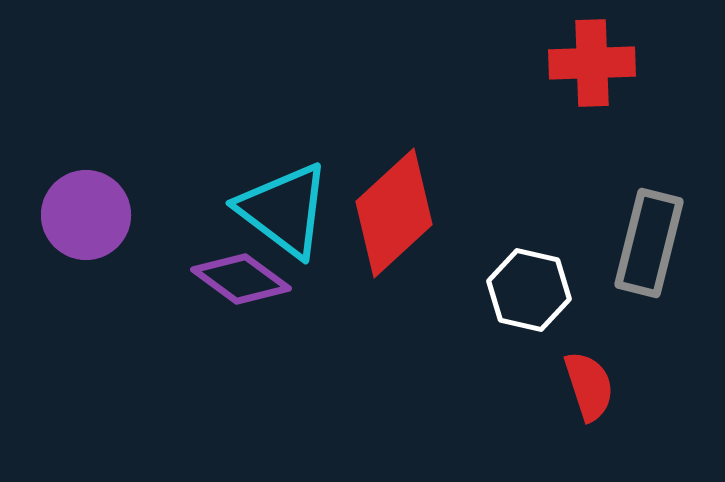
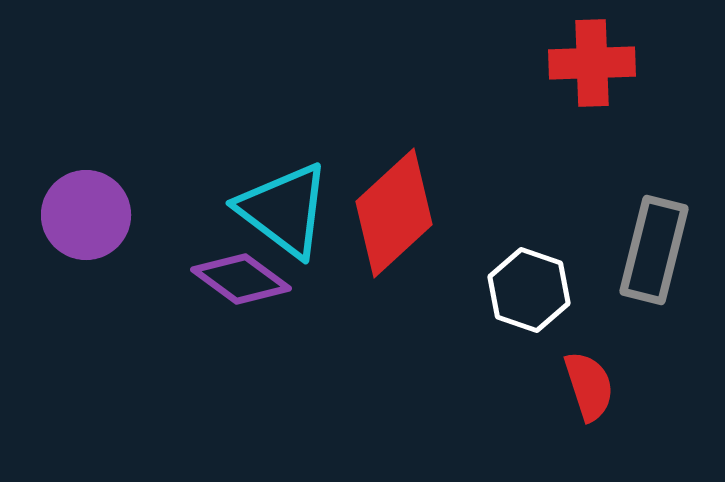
gray rectangle: moved 5 px right, 7 px down
white hexagon: rotated 6 degrees clockwise
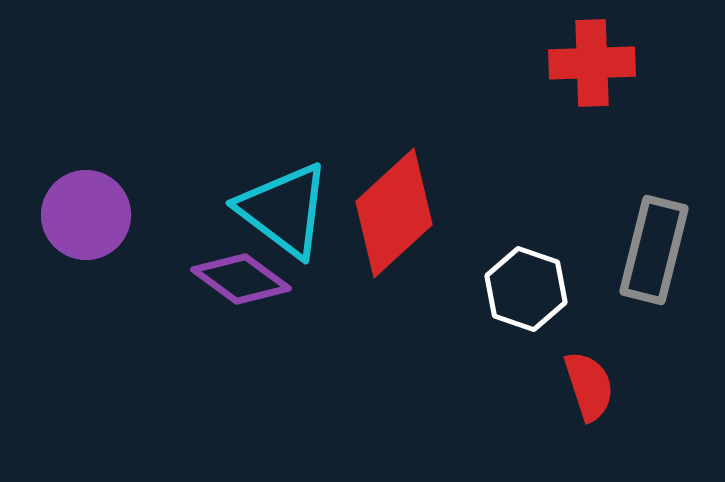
white hexagon: moved 3 px left, 1 px up
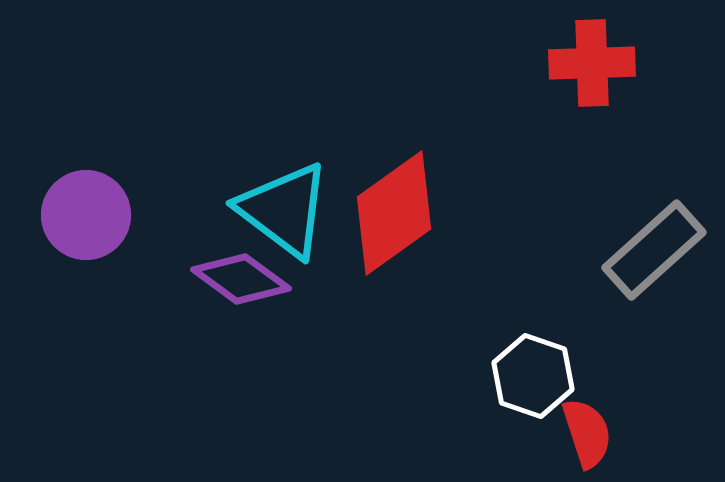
red diamond: rotated 7 degrees clockwise
gray rectangle: rotated 34 degrees clockwise
white hexagon: moved 7 px right, 87 px down
red semicircle: moved 2 px left, 47 px down
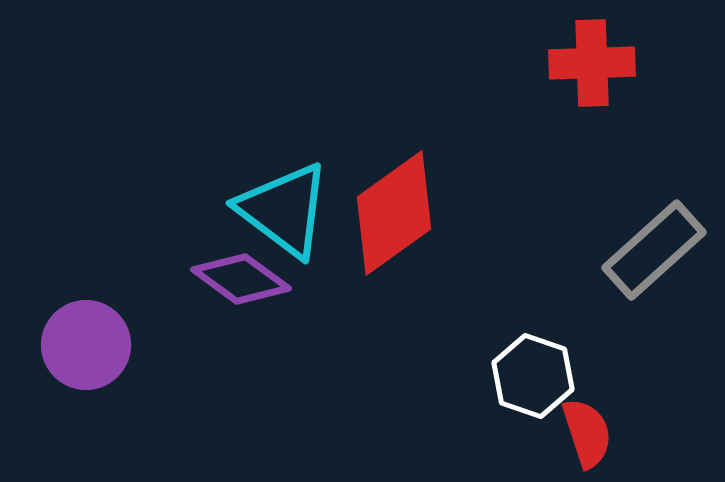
purple circle: moved 130 px down
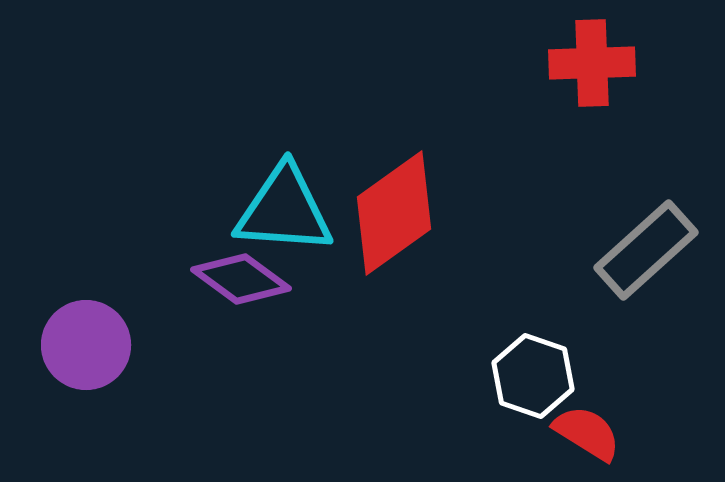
cyan triangle: rotated 33 degrees counterclockwise
gray rectangle: moved 8 px left
red semicircle: rotated 40 degrees counterclockwise
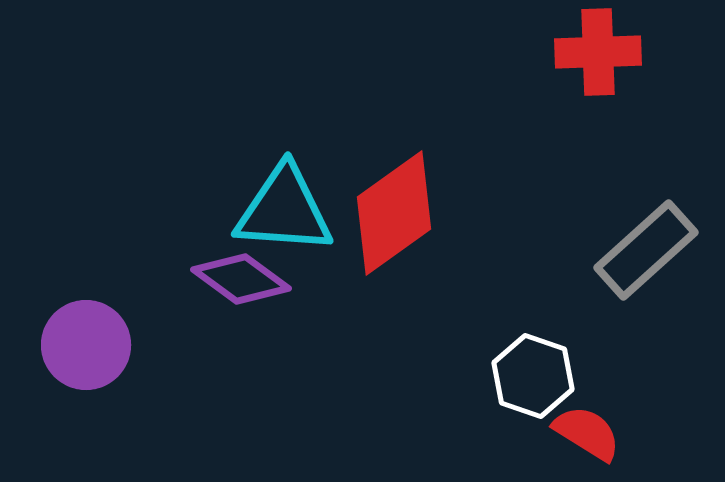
red cross: moved 6 px right, 11 px up
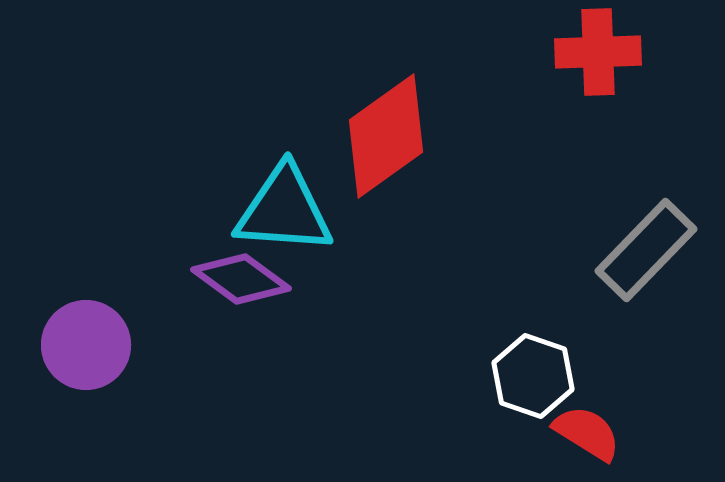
red diamond: moved 8 px left, 77 px up
gray rectangle: rotated 4 degrees counterclockwise
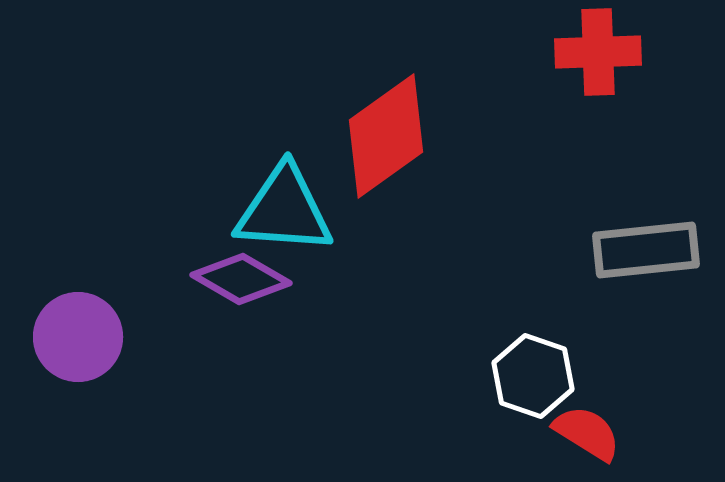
gray rectangle: rotated 40 degrees clockwise
purple diamond: rotated 6 degrees counterclockwise
purple circle: moved 8 px left, 8 px up
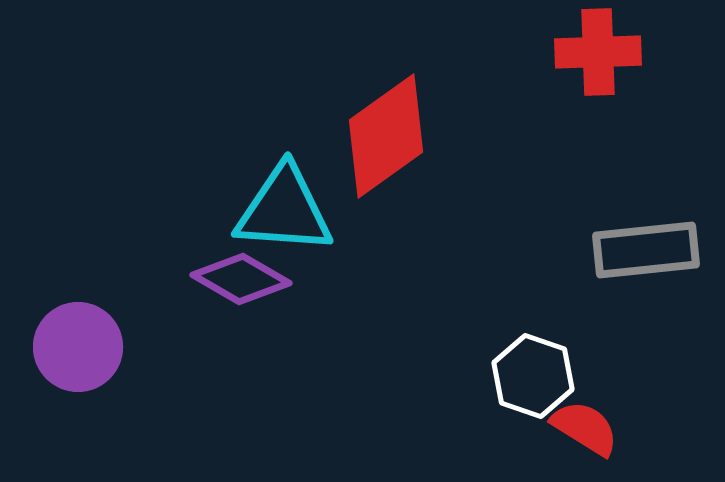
purple circle: moved 10 px down
red semicircle: moved 2 px left, 5 px up
